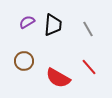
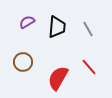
black trapezoid: moved 4 px right, 2 px down
brown circle: moved 1 px left, 1 px down
red semicircle: rotated 90 degrees clockwise
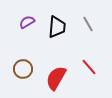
gray line: moved 5 px up
brown circle: moved 7 px down
red semicircle: moved 2 px left
